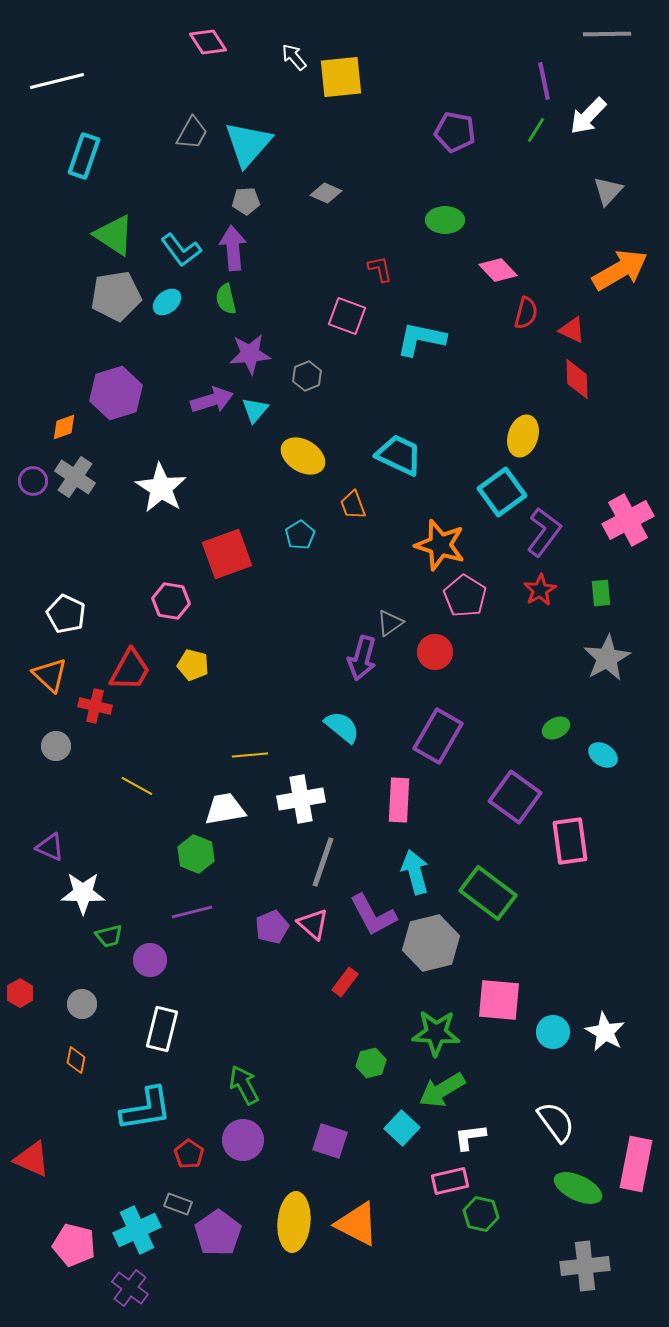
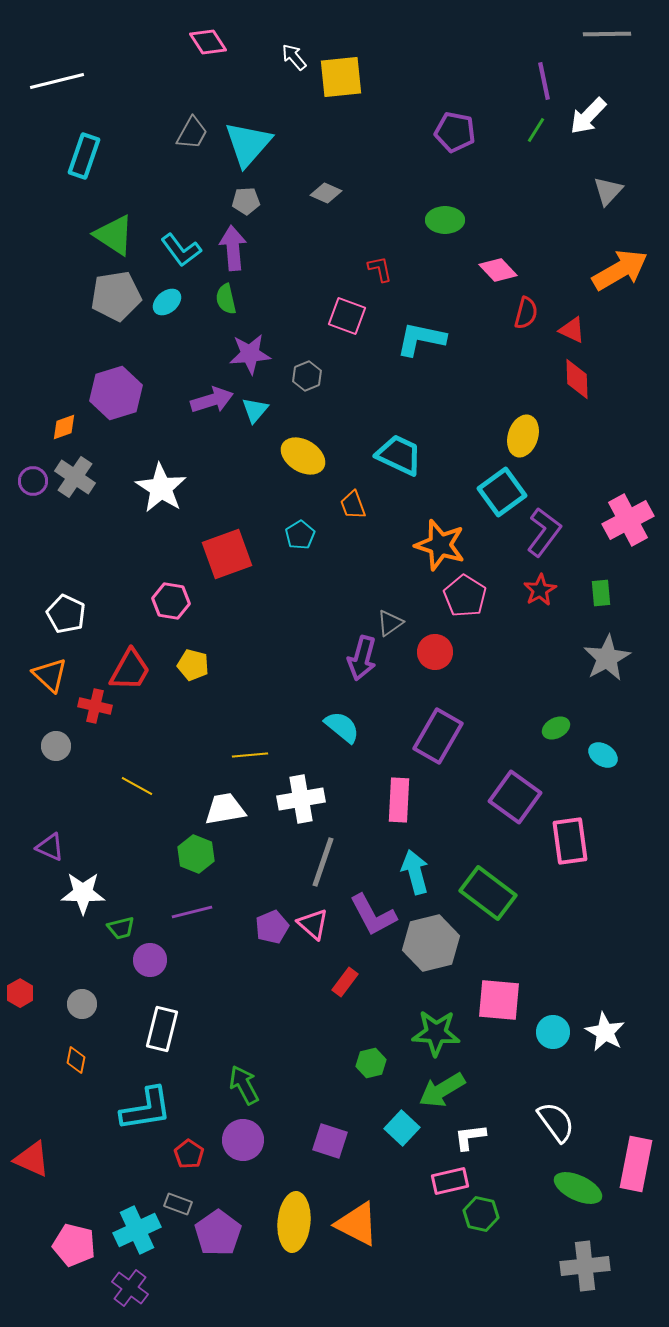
green trapezoid at (109, 936): moved 12 px right, 8 px up
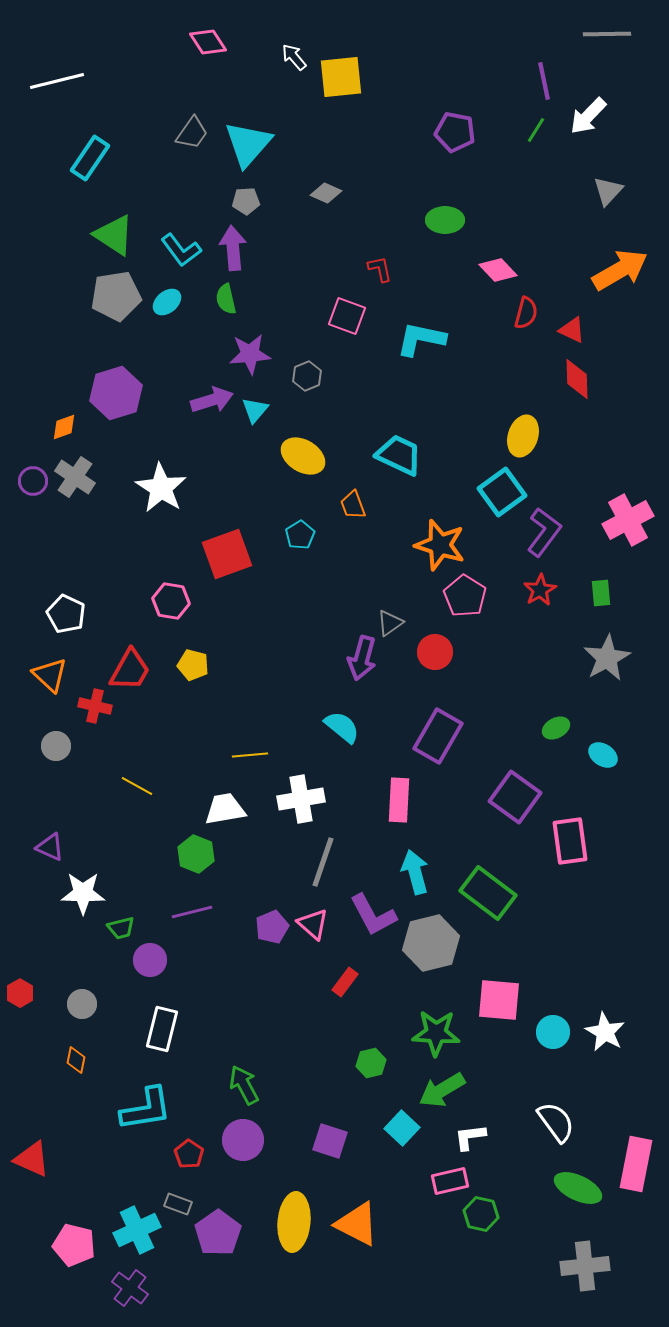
gray trapezoid at (192, 133): rotated 6 degrees clockwise
cyan rectangle at (84, 156): moved 6 px right, 2 px down; rotated 15 degrees clockwise
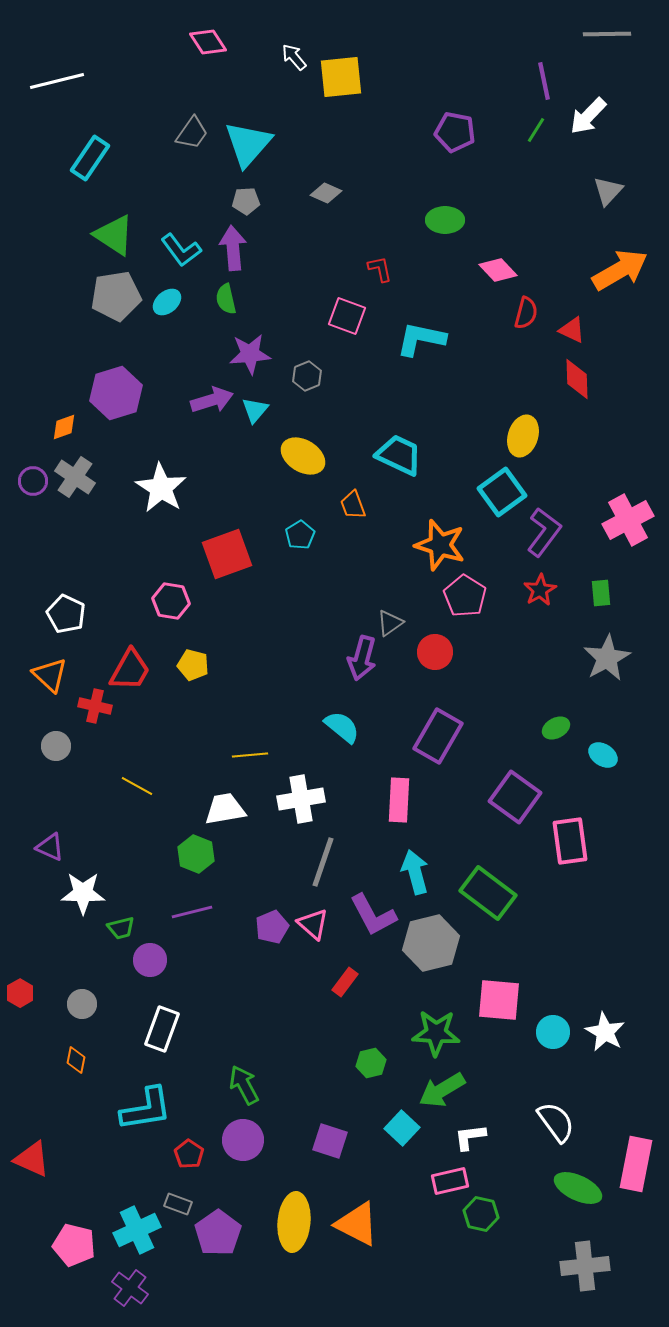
white rectangle at (162, 1029): rotated 6 degrees clockwise
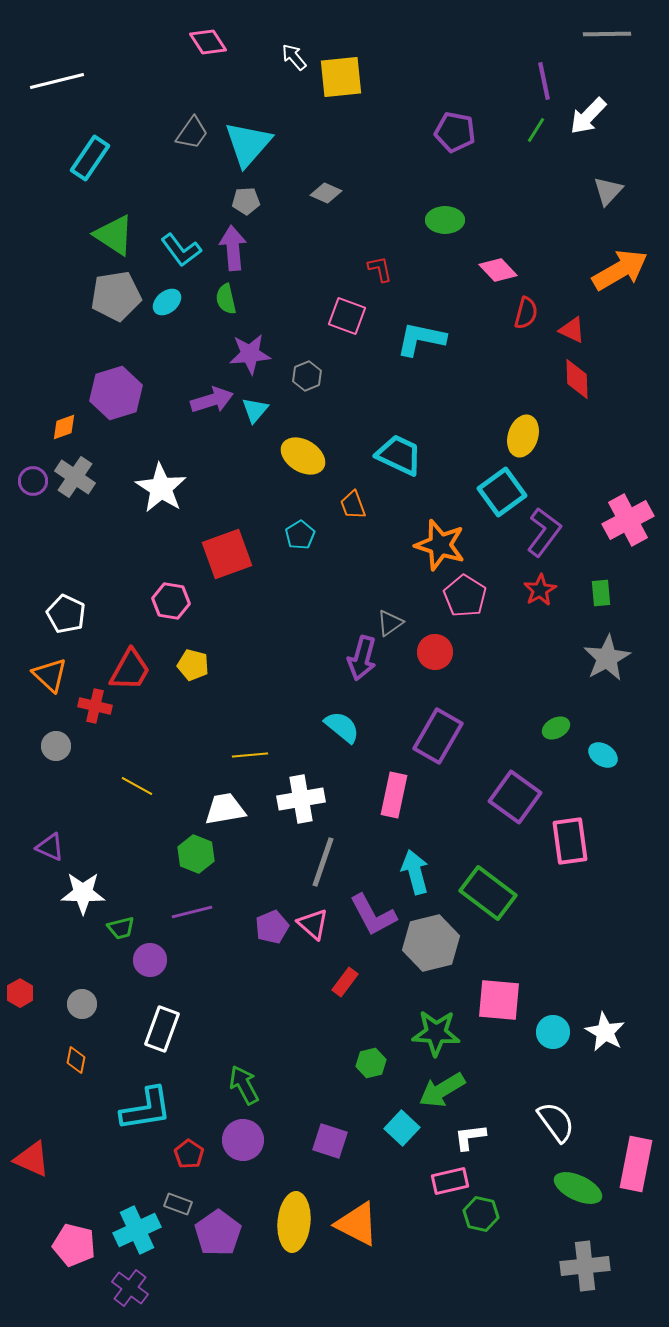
pink rectangle at (399, 800): moved 5 px left, 5 px up; rotated 9 degrees clockwise
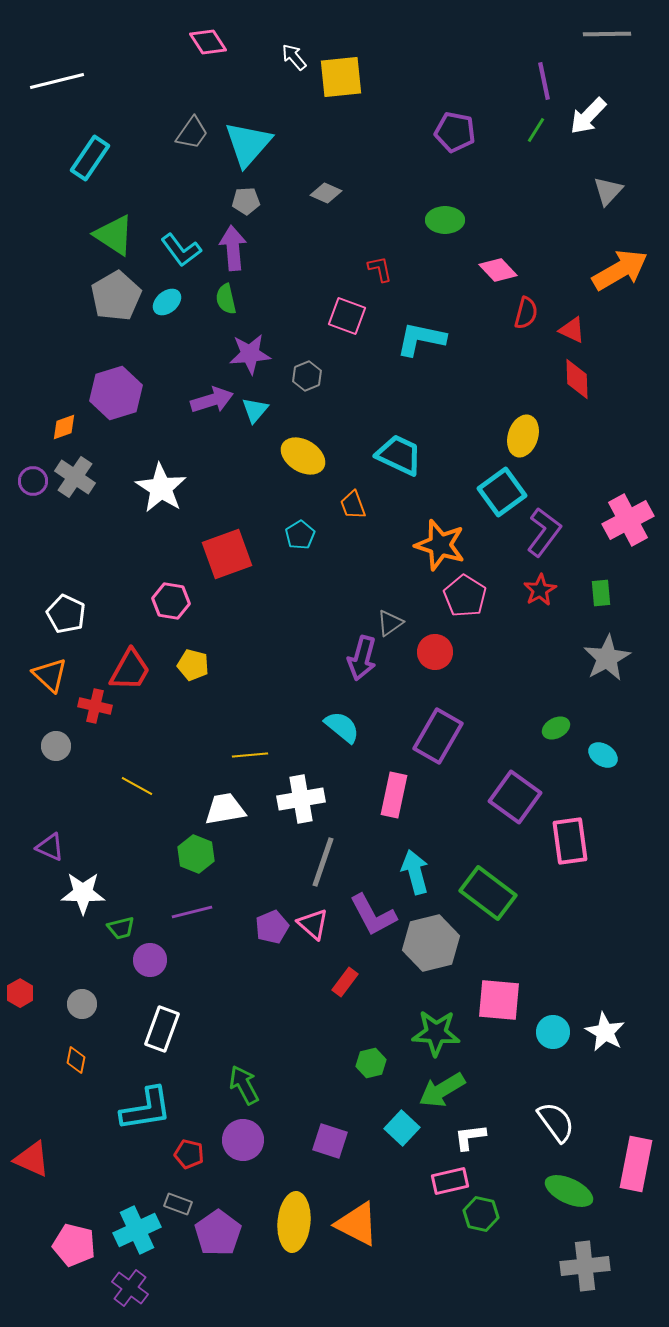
gray pentagon at (116, 296): rotated 21 degrees counterclockwise
red pentagon at (189, 1154): rotated 20 degrees counterclockwise
green ellipse at (578, 1188): moved 9 px left, 3 px down
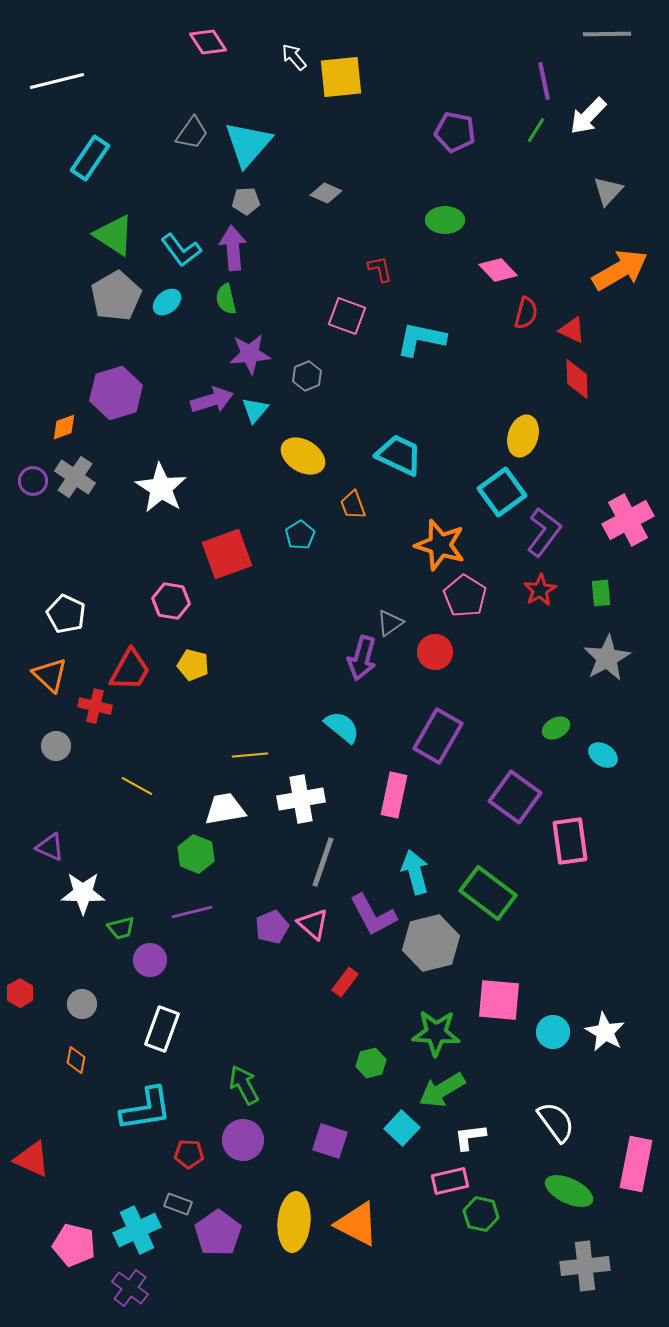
red pentagon at (189, 1154): rotated 12 degrees counterclockwise
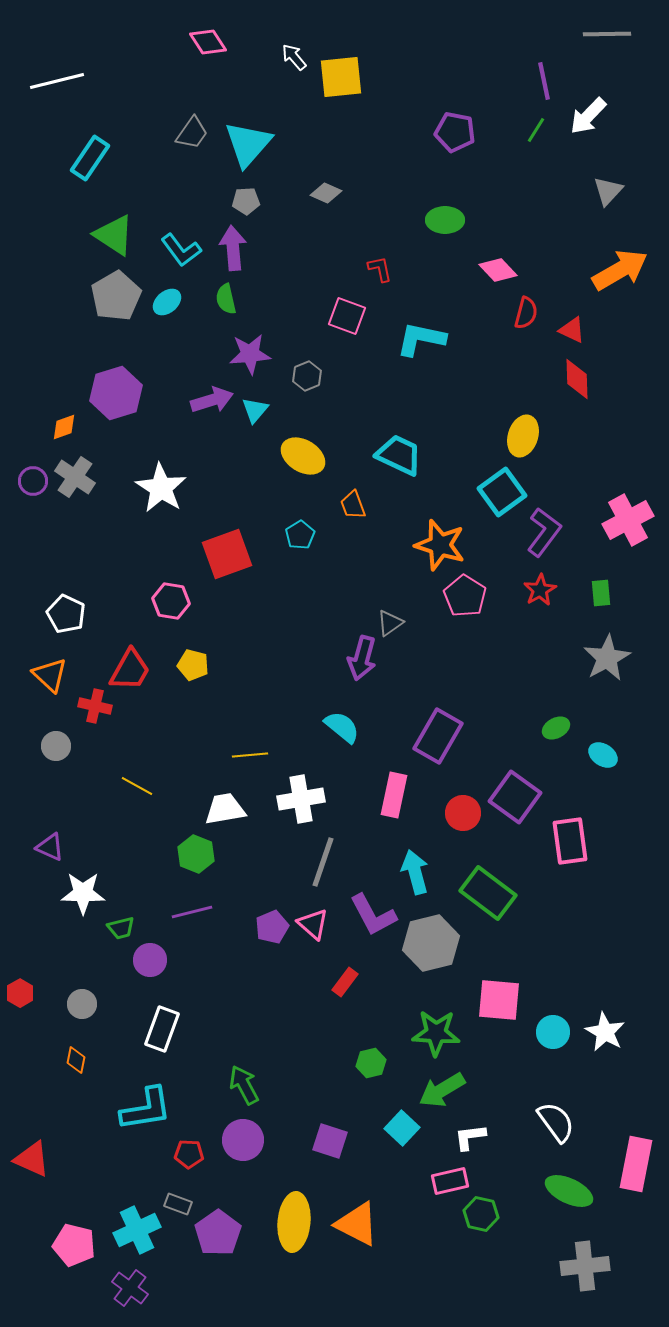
red circle at (435, 652): moved 28 px right, 161 px down
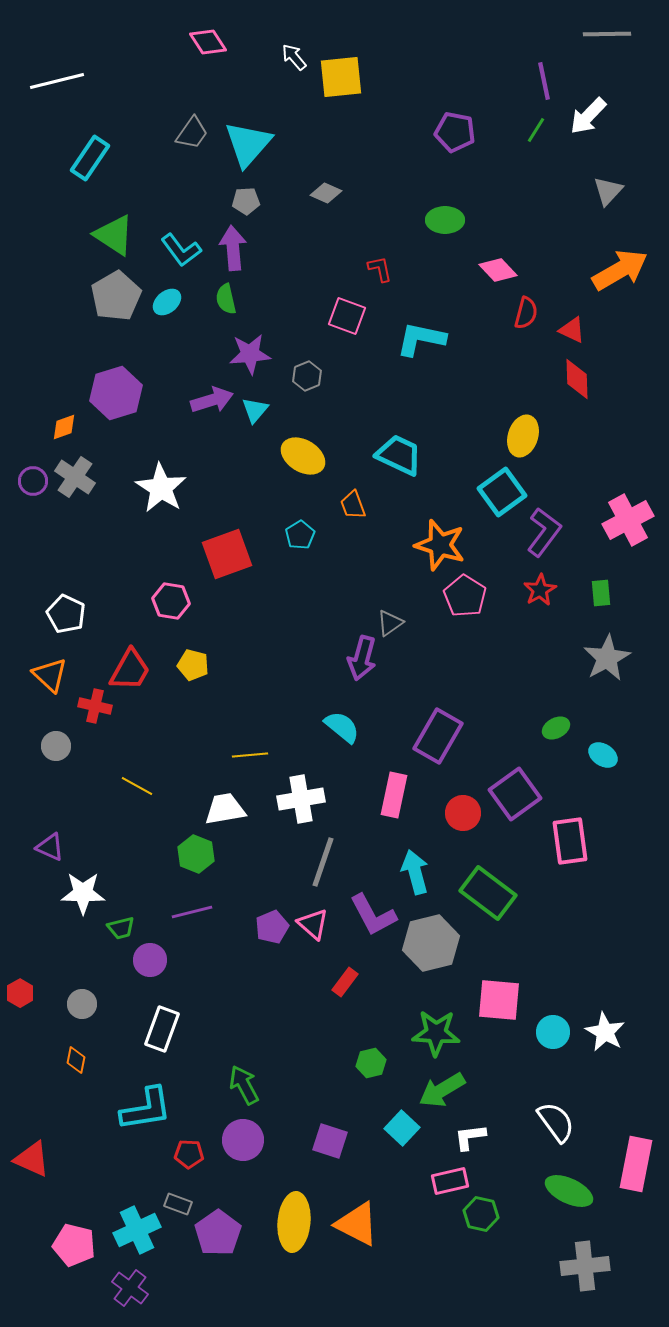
purple square at (515, 797): moved 3 px up; rotated 18 degrees clockwise
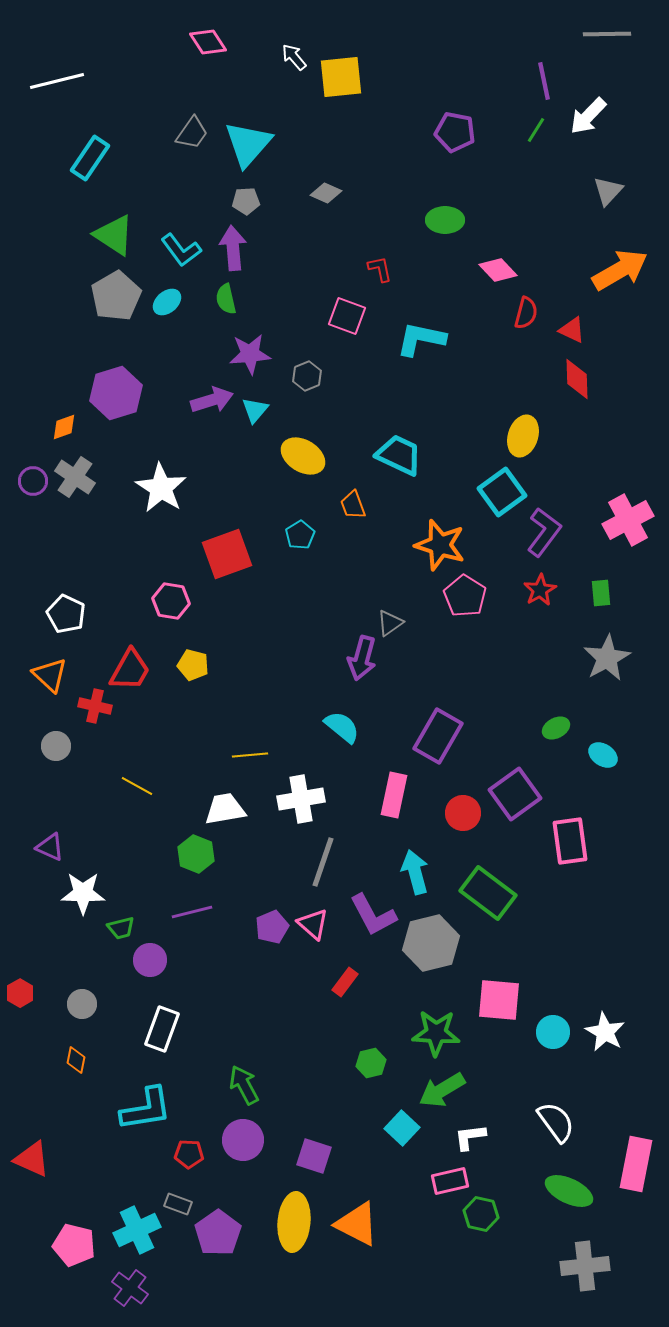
purple square at (330, 1141): moved 16 px left, 15 px down
